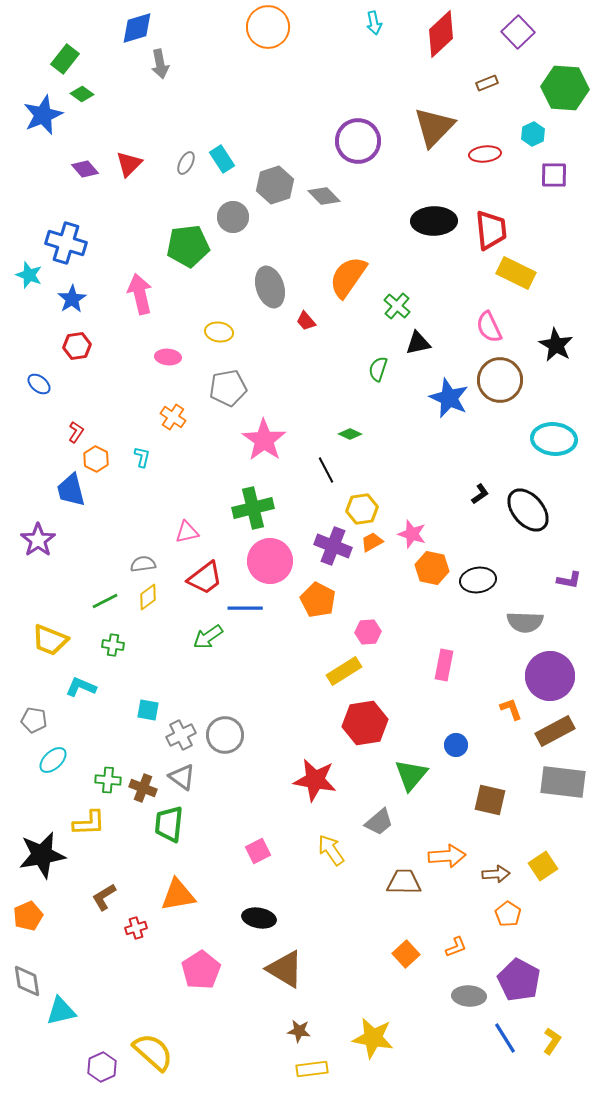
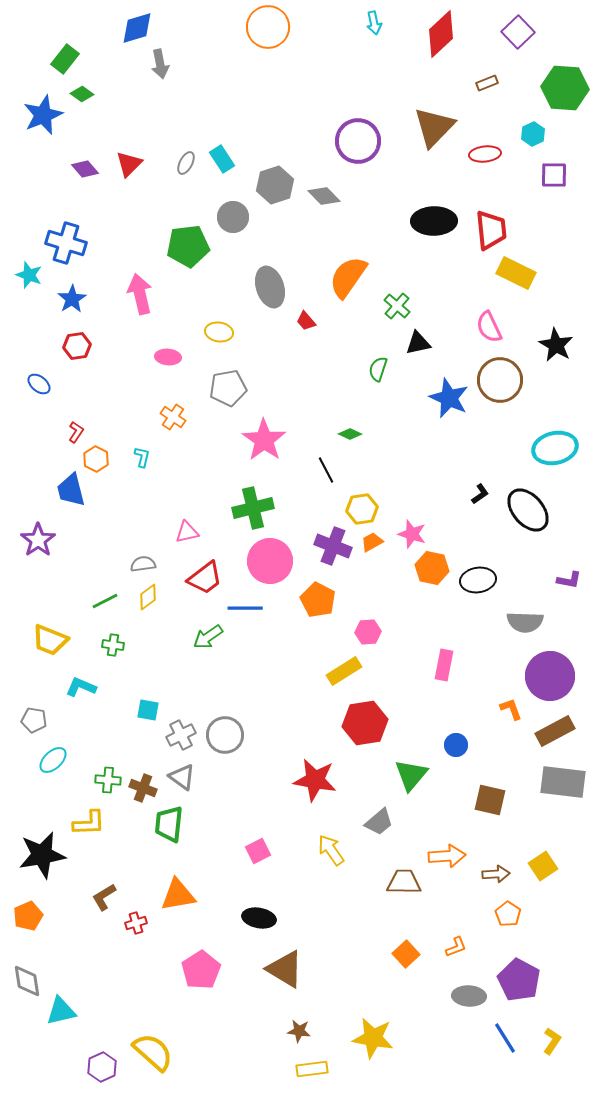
cyan ellipse at (554, 439): moved 1 px right, 9 px down; rotated 18 degrees counterclockwise
red cross at (136, 928): moved 5 px up
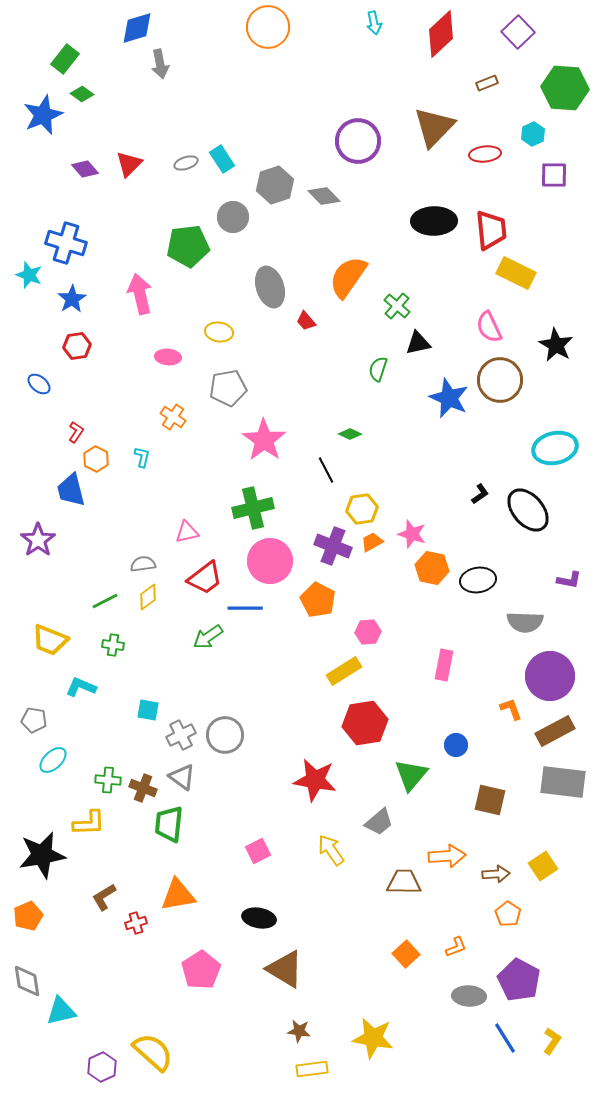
gray ellipse at (186, 163): rotated 45 degrees clockwise
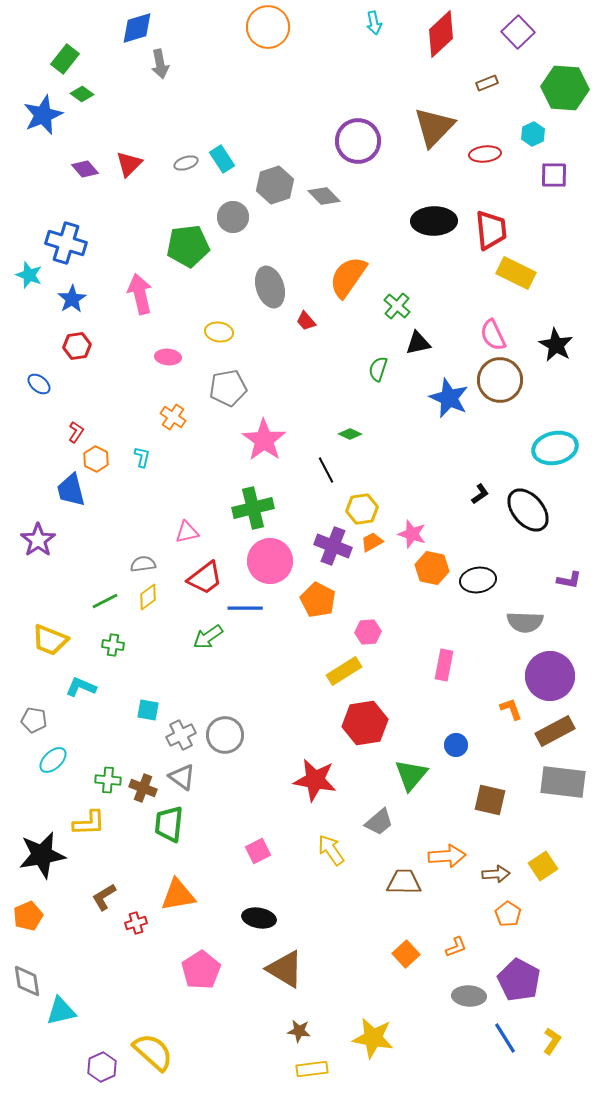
pink semicircle at (489, 327): moved 4 px right, 8 px down
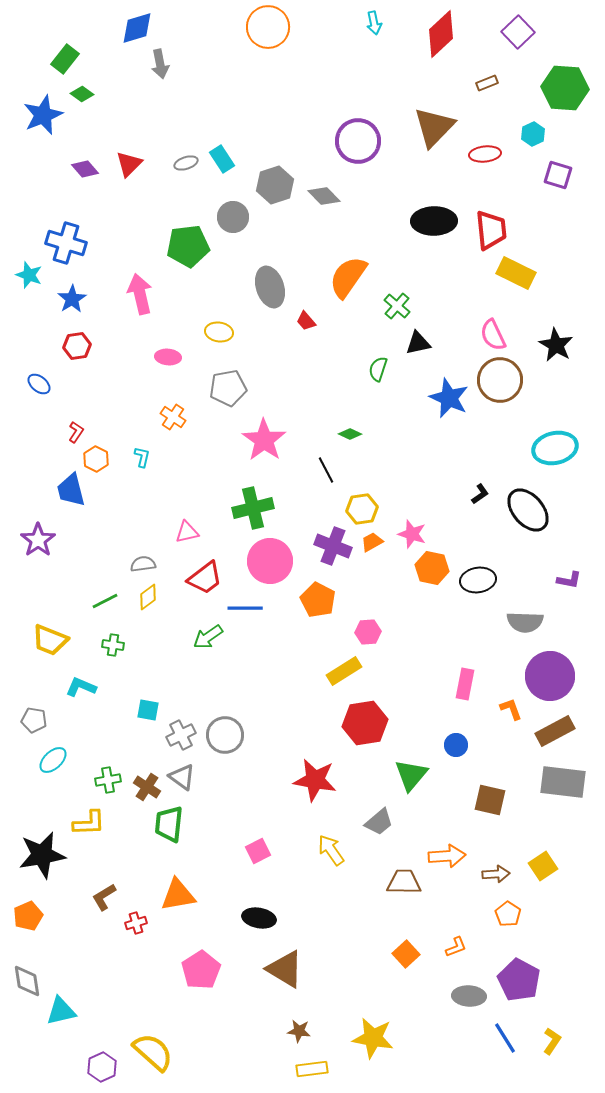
purple square at (554, 175): moved 4 px right; rotated 16 degrees clockwise
pink rectangle at (444, 665): moved 21 px right, 19 px down
green cross at (108, 780): rotated 15 degrees counterclockwise
brown cross at (143, 788): moved 4 px right, 1 px up; rotated 12 degrees clockwise
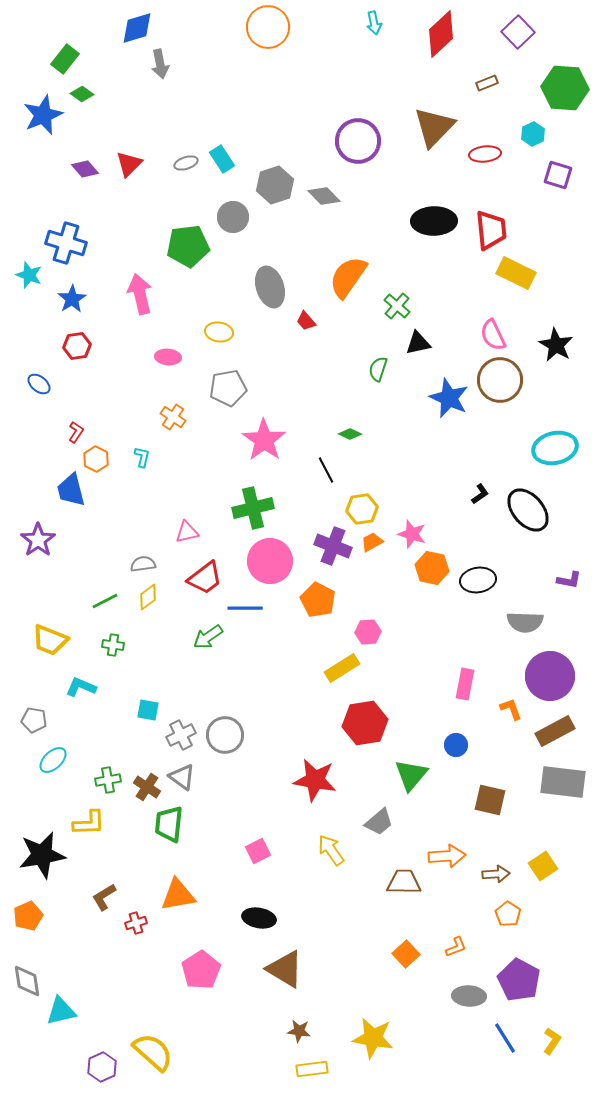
yellow rectangle at (344, 671): moved 2 px left, 3 px up
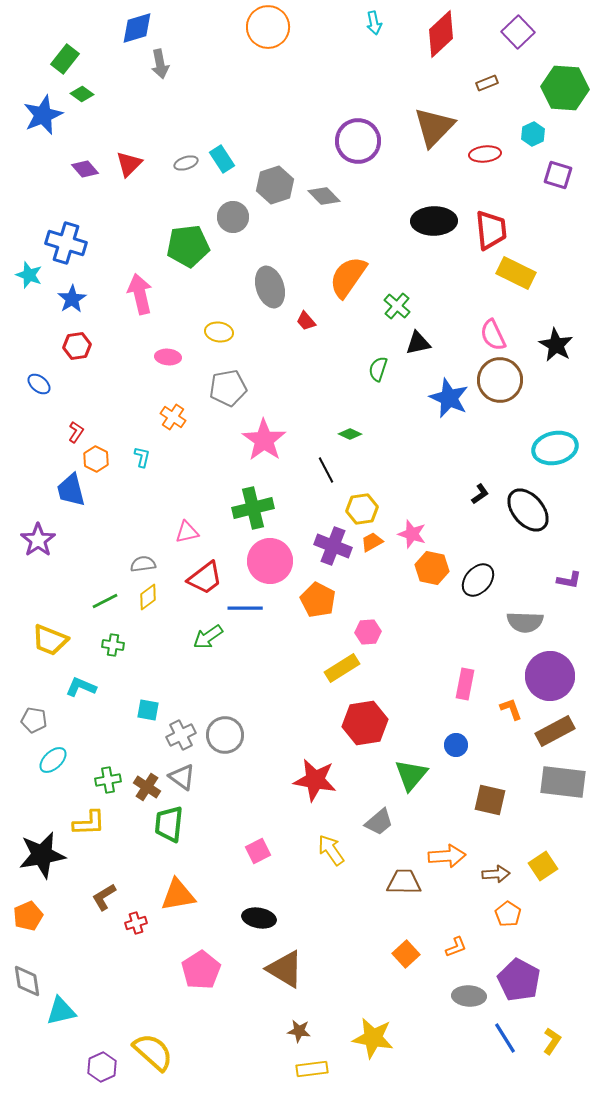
black ellipse at (478, 580): rotated 40 degrees counterclockwise
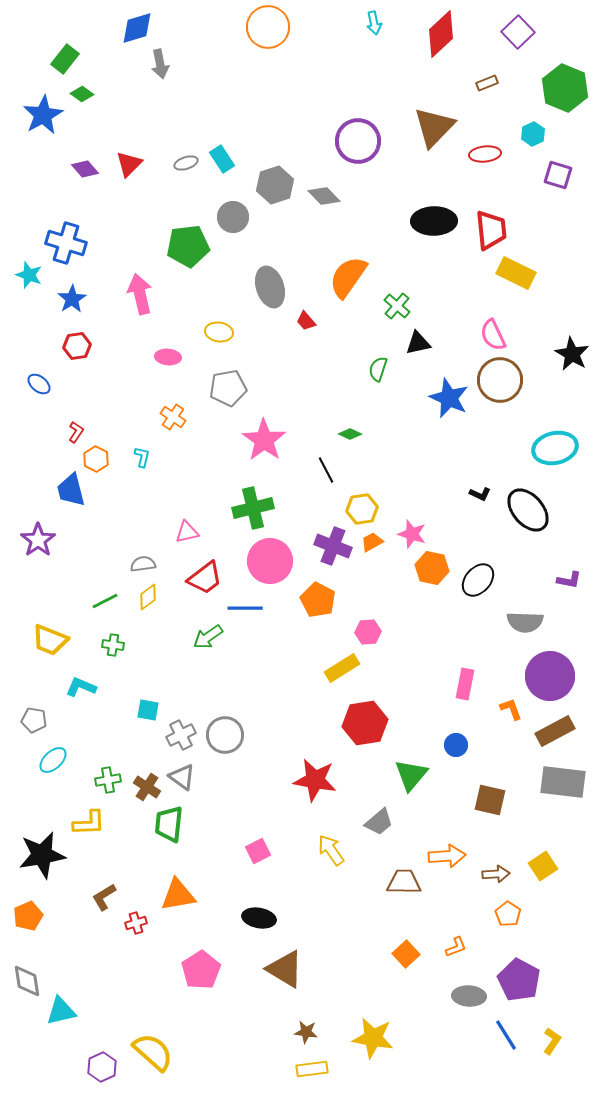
green hexagon at (565, 88): rotated 18 degrees clockwise
blue star at (43, 115): rotated 6 degrees counterclockwise
black star at (556, 345): moved 16 px right, 9 px down
black L-shape at (480, 494): rotated 60 degrees clockwise
brown star at (299, 1031): moved 7 px right, 1 px down
blue line at (505, 1038): moved 1 px right, 3 px up
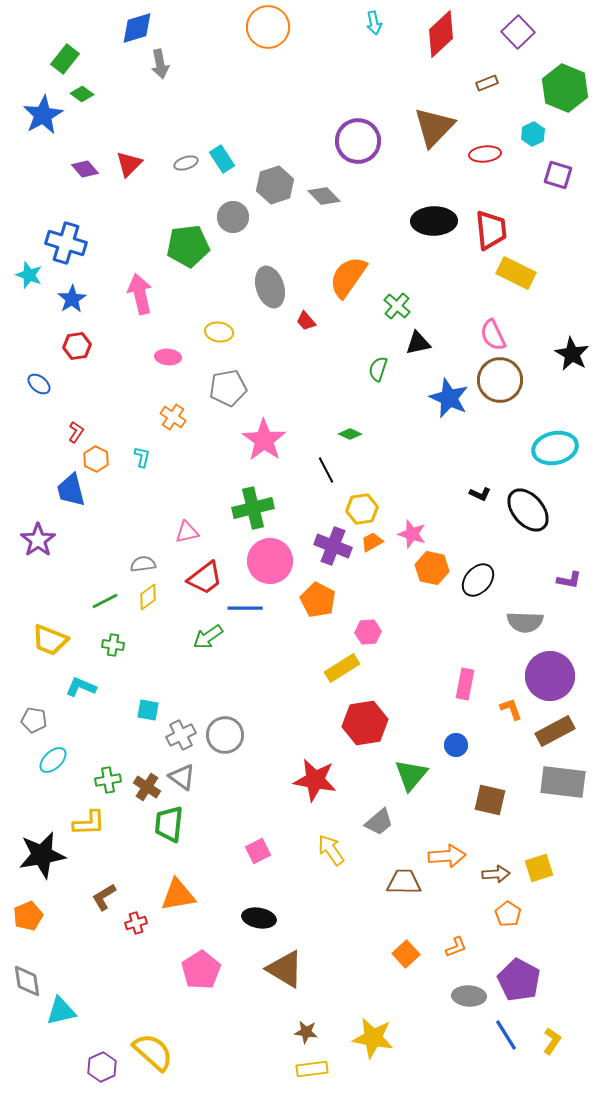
yellow square at (543, 866): moved 4 px left, 2 px down; rotated 16 degrees clockwise
